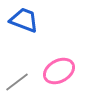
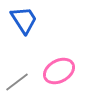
blue trapezoid: rotated 36 degrees clockwise
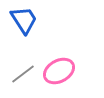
gray line: moved 6 px right, 8 px up
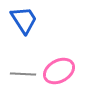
gray line: rotated 40 degrees clockwise
